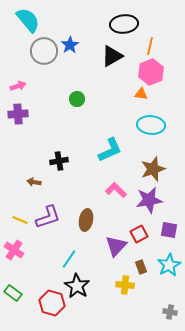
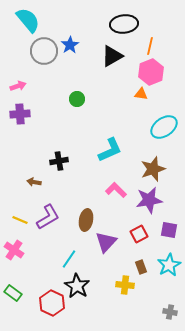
purple cross: moved 2 px right
cyan ellipse: moved 13 px right, 2 px down; rotated 40 degrees counterclockwise
purple L-shape: rotated 12 degrees counterclockwise
purple triangle: moved 10 px left, 4 px up
red hexagon: rotated 10 degrees clockwise
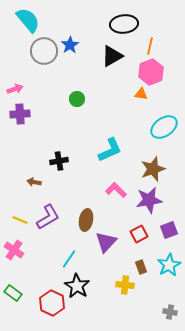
pink arrow: moved 3 px left, 3 px down
purple square: rotated 30 degrees counterclockwise
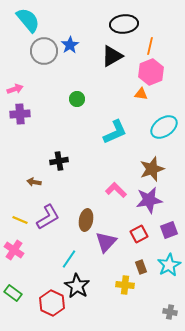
cyan L-shape: moved 5 px right, 18 px up
brown star: moved 1 px left
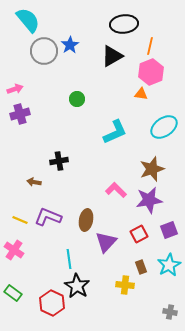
purple cross: rotated 12 degrees counterclockwise
purple L-shape: rotated 128 degrees counterclockwise
cyan line: rotated 42 degrees counterclockwise
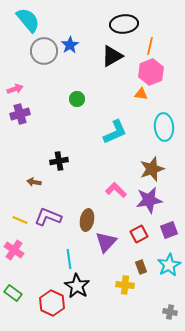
cyan ellipse: rotated 60 degrees counterclockwise
brown ellipse: moved 1 px right
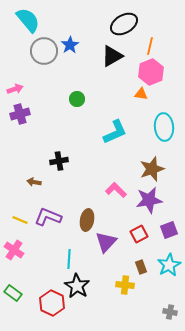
black ellipse: rotated 24 degrees counterclockwise
cyan line: rotated 12 degrees clockwise
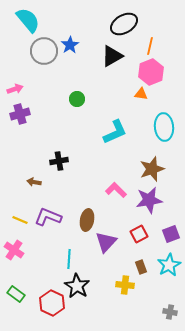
purple square: moved 2 px right, 4 px down
green rectangle: moved 3 px right, 1 px down
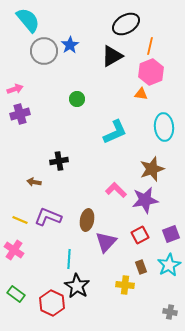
black ellipse: moved 2 px right
purple star: moved 4 px left
red square: moved 1 px right, 1 px down
